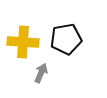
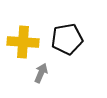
black pentagon: moved 1 px right
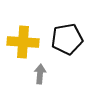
gray arrow: moved 1 px left, 1 px down; rotated 18 degrees counterclockwise
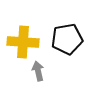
gray arrow: moved 2 px left, 3 px up; rotated 18 degrees counterclockwise
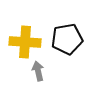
yellow cross: moved 2 px right
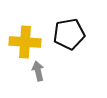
black pentagon: moved 2 px right, 5 px up
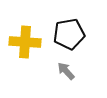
gray arrow: moved 28 px right; rotated 30 degrees counterclockwise
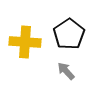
black pentagon: rotated 24 degrees counterclockwise
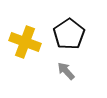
yellow cross: rotated 16 degrees clockwise
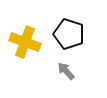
black pentagon: rotated 20 degrees counterclockwise
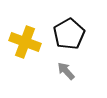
black pentagon: rotated 24 degrees clockwise
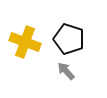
black pentagon: moved 5 px down; rotated 24 degrees counterclockwise
